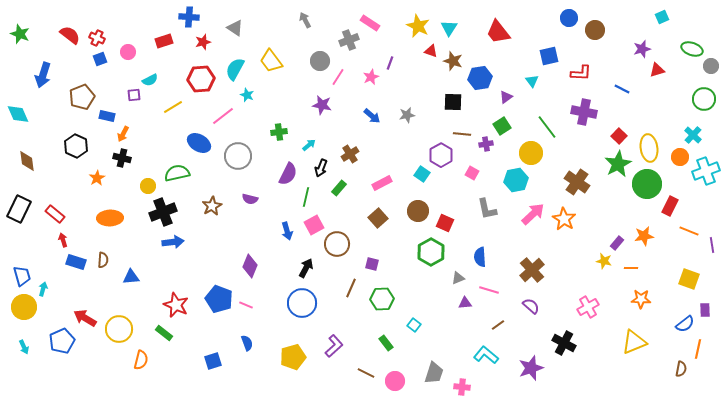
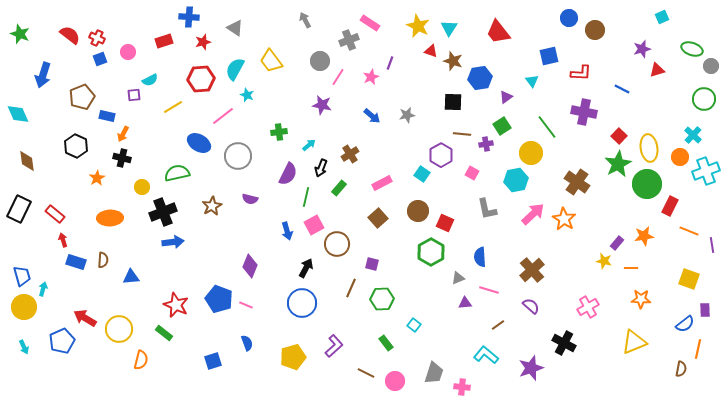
yellow circle at (148, 186): moved 6 px left, 1 px down
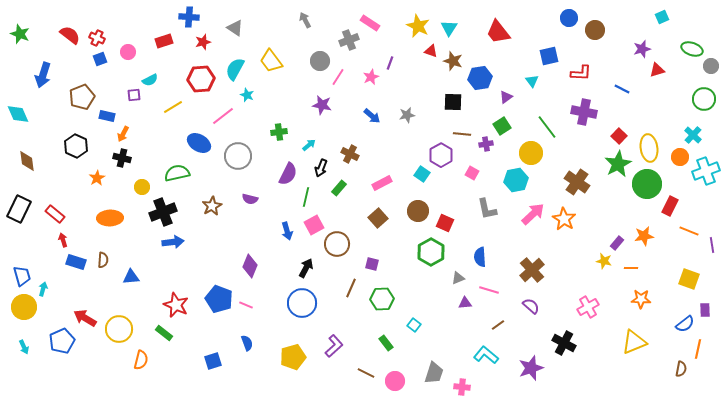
brown cross at (350, 154): rotated 30 degrees counterclockwise
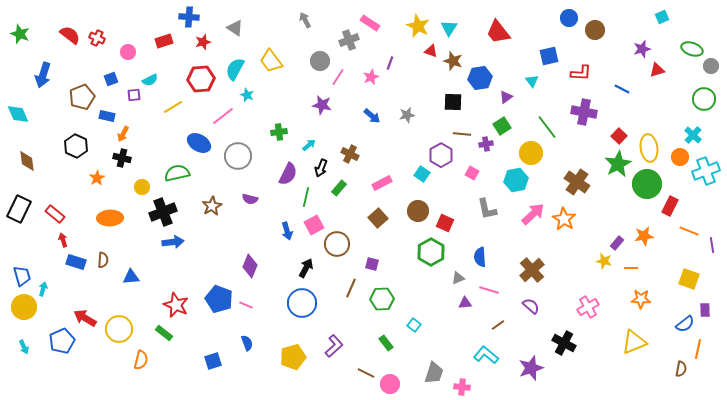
blue square at (100, 59): moved 11 px right, 20 px down
pink circle at (395, 381): moved 5 px left, 3 px down
